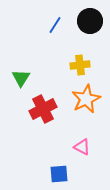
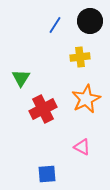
yellow cross: moved 8 px up
blue square: moved 12 px left
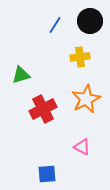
green triangle: moved 3 px up; rotated 42 degrees clockwise
